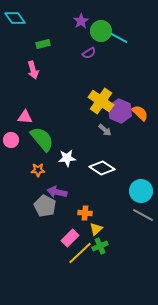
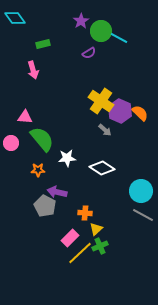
pink circle: moved 3 px down
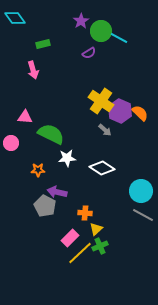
green semicircle: moved 9 px right, 5 px up; rotated 24 degrees counterclockwise
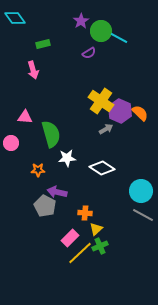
gray arrow: moved 1 px right, 1 px up; rotated 72 degrees counterclockwise
green semicircle: rotated 48 degrees clockwise
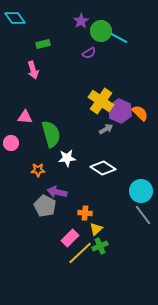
white diamond: moved 1 px right
gray line: rotated 25 degrees clockwise
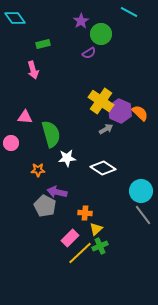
green circle: moved 3 px down
cyan line: moved 10 px right, 26 px up
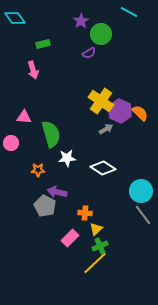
pink triangle: moved 1 px left
yellow line: moved 15 px right, 10 px down
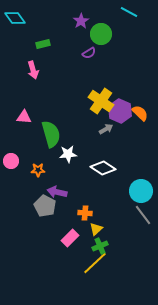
pink circle: moved 18 px down
white star: moved 1 px right, 4 px up
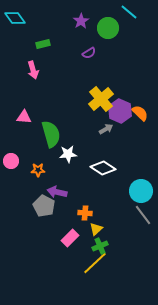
cyan line: rotated 12 degrees clockwise
green circle: moved 7 px right, 6 px up
yellow cross: moved 2 px up; rotated 15 degrees clockwise
gray pentagon: moved 1 px left
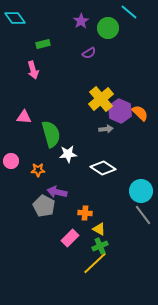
gray arrow: rotated 24 degrees clockwise
yellow triangle: moved 3 px right; rotated 48 degrees counterclockwise
